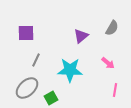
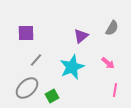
gray line: rotated 16 degrees clockwise
cyan star: moved 2 px right, 3 px up; rotated 25 degrees counterclockwise
green square: moved 1 px right, 2 px up
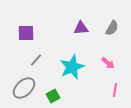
purple triangle: moved 8 px up; rotated 35 degrees clockwise
gray ellipse: moved 3 px left
green square: moved 1 px right
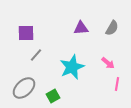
gray line: moved 5 px up
pink line: moved 2 px right, 6 px up
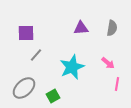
gray semicircle: rotated 21 degrees counterclockwise
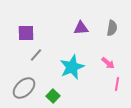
green square: rotated 16 degrees counterclockwise
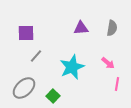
gray line: moved 1 px down
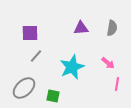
purple square: moved 4 px right
green square: rotated 32 degrees counterclockwise
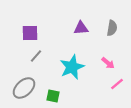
pink line: rotated 40 degrees clockwise
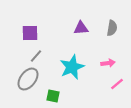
pink arrow: rotated 48 degrees counterclockwise
gray ellipse: moved 4 px right, 9 px up; rotated 10 degrees counterclockwise
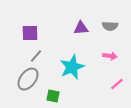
gray semicircle: moved 2 px left, 2 px up; rotated 84 degrees clockwise
pink arrow: moved 2 px right, 7 px up; rotated 16 degrees clockwise
